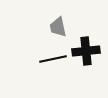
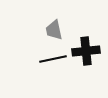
gray trapezoid: moved 4 px left, 3 px down
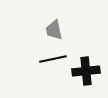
black cross: moved 20 px down
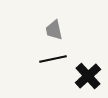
black cross: moved 2 px right, 5 px down; rotated 36 degrees counterclockwise
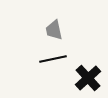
black cross: moved 2 px down
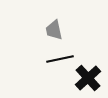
black line: moved 7 px right
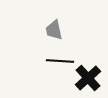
black line: moved 2 px down; rotated 16 degrees clockwise
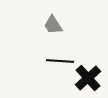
gray trapezoid: moved 1 px left, 5 px up; rotated 20 degrees counterclockwise
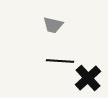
gray trapezoid: rotated 45 degrees counterclockwise
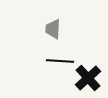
gray trapezoid: moved 4 px down; rotated 80 degrees clockwise
